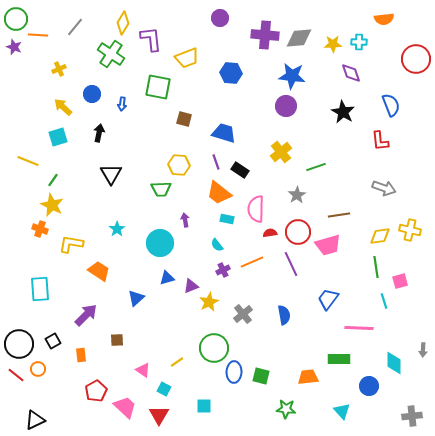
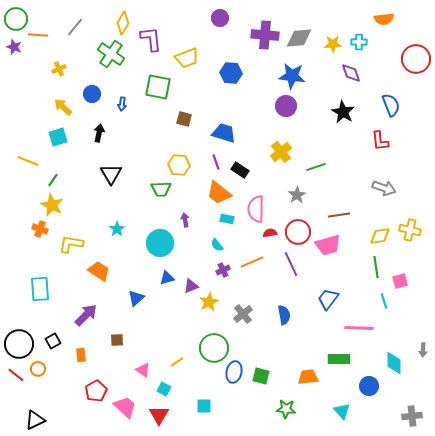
blue ellipse at (234, 372): rotated 10 degrees clockwise
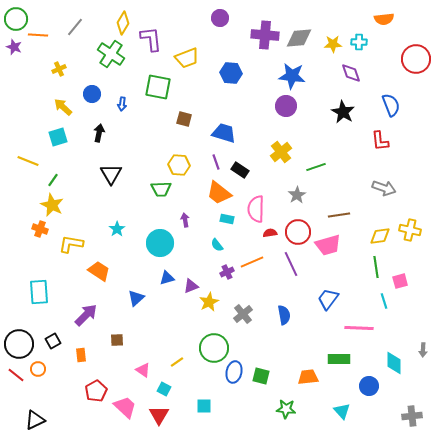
purple cross at (223, 270): moved 4 px right, 2 px down
cyan rectangle at (40, 289): moved 1 px left, 3 px down
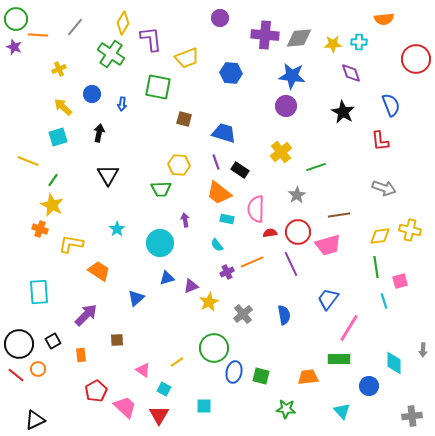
black triangle at (111, 174): moved 3 px left, 1 px down
pink line at (359, 328): moved 10 px left; rotated 60 degrees counterclockwise
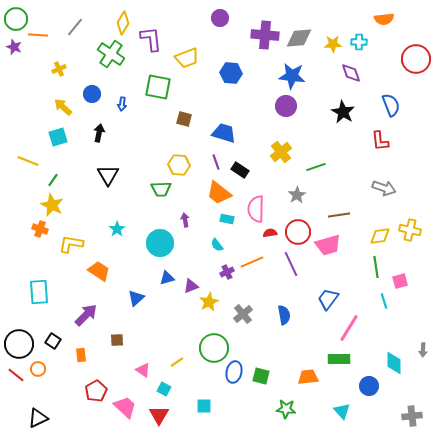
black square at (53, 341): rotated 28 degrees counterclockwise
black triangle at (35, 420): moved 3 px right, 2 px up
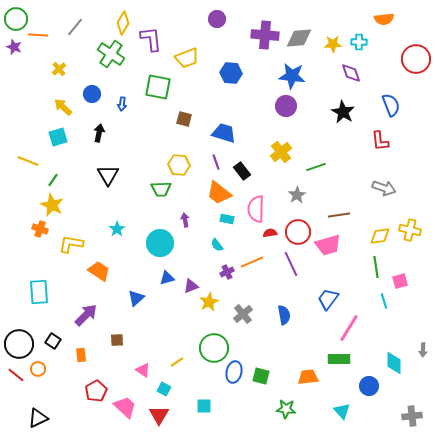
purple circle at (220, 18): moved 3 px left, 1 px down
yellow cross at (59, 69): rotated 16 degrees counterclockwise
black rectangle at (240, 170): moved 2 px right, 1 px down; rotated 18 degrees clockwise
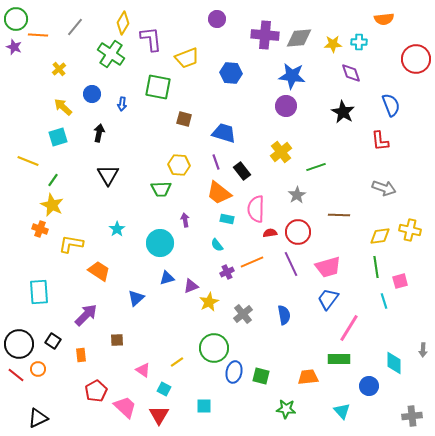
brown line at (339, 215): rotated 10 degrees clockwise
pink trapezoid at (328, 245): moved 22 px down
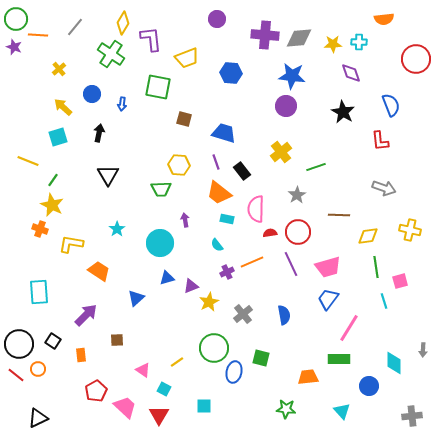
yellow diamond at (380, 236): moved 12 px left
green square at (261, 376): moved 18 px up
